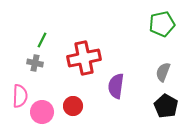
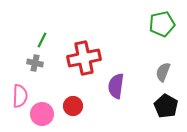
pink circle: moved 2 px down
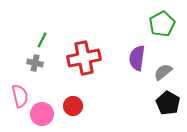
green pentagon: rotated 15 degrees counterclockwise
gray semicircle: rotated 30 degrees clockwise
purple semicircle: moved 21 px right, 28 px up
pink semicircle: rotated 15 degrees counterclockwise
black pentagon: moved 2 px right, 3 px up
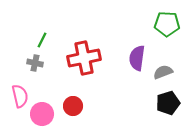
green pentagon: moved 5 px right; rotated 30 degrees clockwise
gray semicircle: rotated 18 degrees clockwise
black pentagon: rotated 25 degrees clockwise
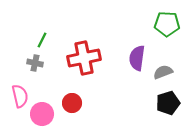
red circle: moved 1 px left, 3 px up
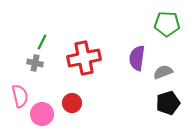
green line: moved 2 px down
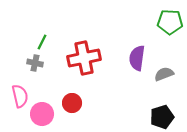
green pentagon: moved 3 px right, 2 px up
gray semicircle: moved 1 px right, 2 px down
black pentagon: moved 6 px left, 14 px down
